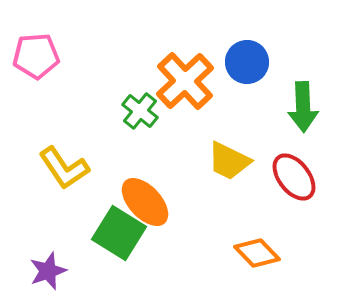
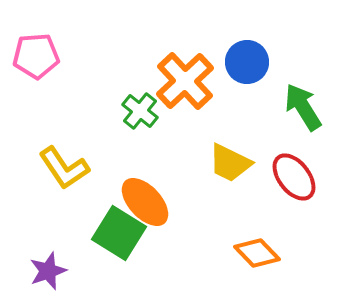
green arrow: rotated 150 degrees clockwise
yellow trapezoid: moved 1 px right, 2 px down
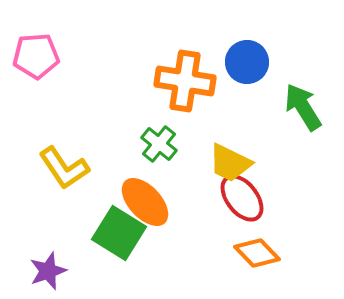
orange cross: rotated 38 degrees counterclockwise
green cross: moved 19 px right, 33 px down
red ellipse: moved 52 px left, 21 px down
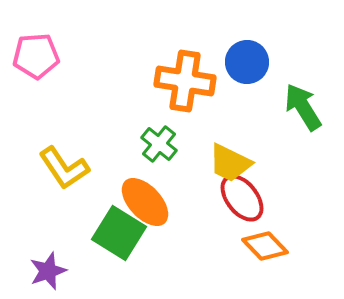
orange diamond: moved 8 px right, 7 px up
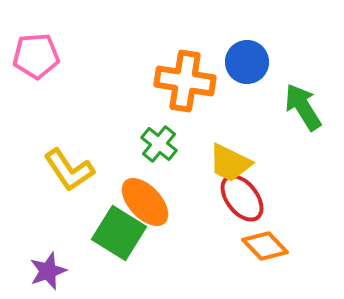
yellow L-shape: moved 5 px right, 2 px down
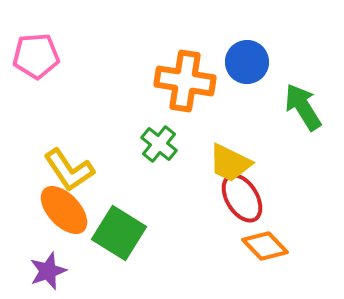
red ellipse: rotated 6 degrees clockwise
orange ellipse: moved 81 px left, 8 px down
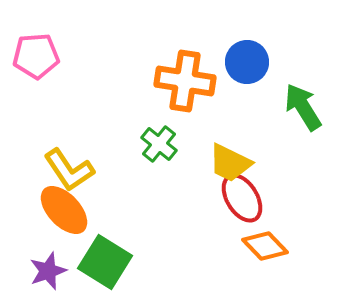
green square: moved 14 px left, 29 px down
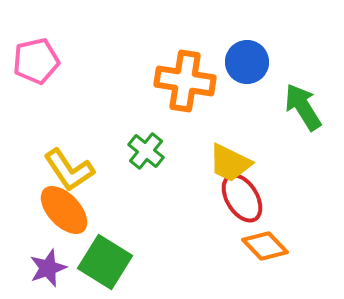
pink pentagon: moved 5 px down; rotated 9 degrees counterclockwise
green cross: moved 13 px left, 7 px down
purple star: moved 3 px up
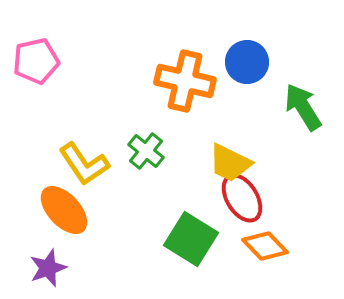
orange cross: rotated 4 degrees clockwise
yellow L-shape: moved 15 px right, 6 px up
green square: moved 86 px right, 23 px up
